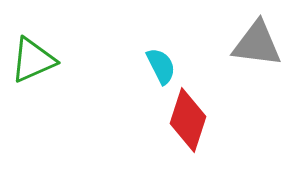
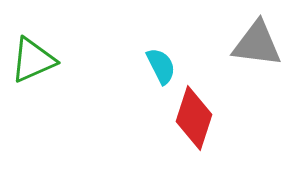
red diamond: moved 6 px right, 2 px up
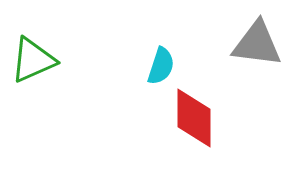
cyan semicircle: rotated 45 degrees clockwise
red diamond: rotated 18 degrees counterclockwise
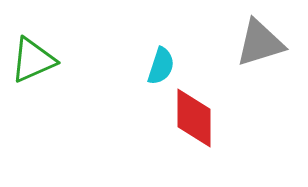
gray triangle: moved 3 px right, 1 px up; rotated 24 degrees counterclockwise
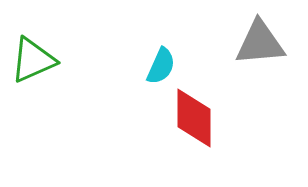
gray triangle: rotated 12 degrees clockwise
cyan semicircle: rotated 6 degrees clockwise
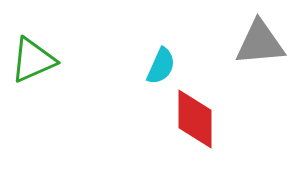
red diamond: moved 1 px right, 1 px down
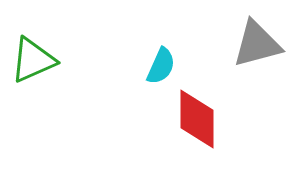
gray triangle: moved 3 px left, 1 px down; rotated 10 degrees counterclockwise
red diamond: moved 2 px right
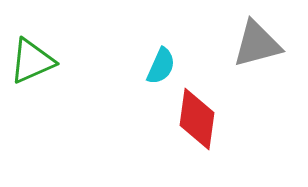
green triangle: moved 1 px left, 1 px down
red diamond: rotated 8 degrees clockwise
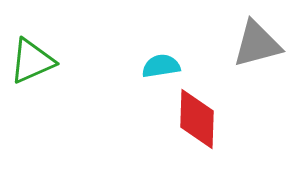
cyan semicircle: rotated 123 degrees counterclockwise
red diamond: rotated 6 degrees counterclockwise
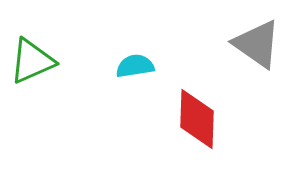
gray triangle: rotated 50 degrees clockwise
cyan semicircle: moved 26 px left
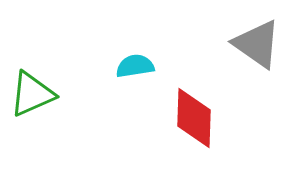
green triangle: moved 33 px down
red diamond: moved 3 px left, 1 px up
